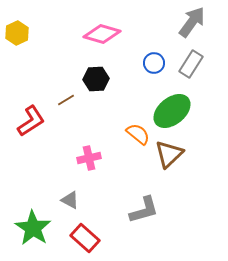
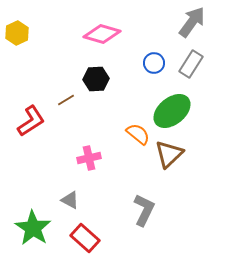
gray L-shape: rotated 48 degrees counterclockwise
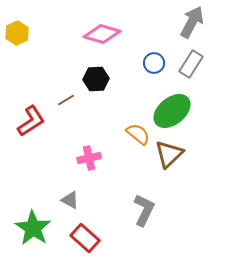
gray arrow: rotated 8 degrees counterclockwise
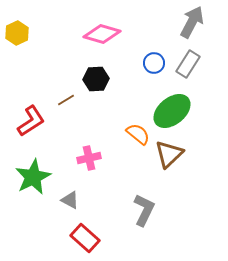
gray rectangle: moved 3 px left
green star: moved 51 px up; rotated 12 degrees clockwise
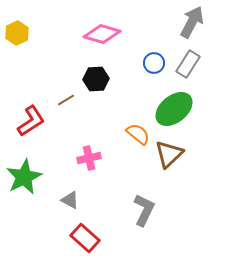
green ellipse: moved 2 px right, 2 px up
green star: moved 9 px left
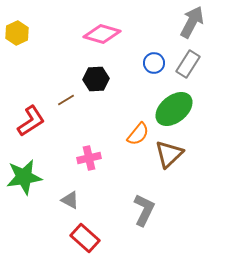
orange semicircle: rotated 90 degrees clockwise
green star: rotated 18 degrees clockwise
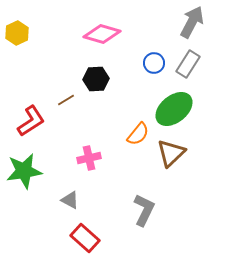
brown triangle: moved 2 px right, 1 px up
green star: moved 6 px up
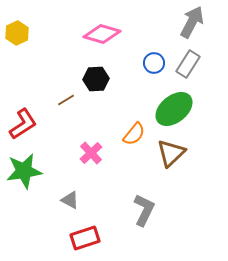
red L-shape: moved 8 px left, 3 px down
orange semicircle: moved 4 px left
pink cross: moved 2 px right, 5 px up; rotated 30 degrees counterclockwise
red rectangle: rotated 60 degrees counterclockwise
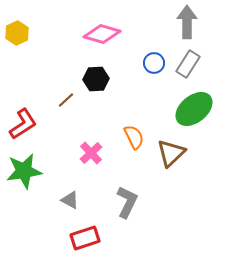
gray arrow: moved 5 px left; rotated 28 degrees counterclockwise
brown line: rotated 12 degrees counterclockwise
green ellipse: moved 20 px right
orange semicircle: moved 3 px down; rotated 65 degrees counterclockwise
gray L-shape: moved 17 px left, 8 px up
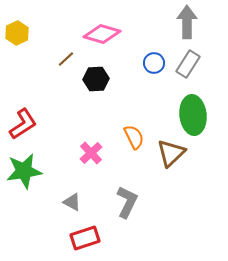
brown line: moved 41 px up
green ellipse: moved 1 px left, 6 px down; rotated 57 degrees counterclockwise
gray triangle: moved 2 px right, 2 px down
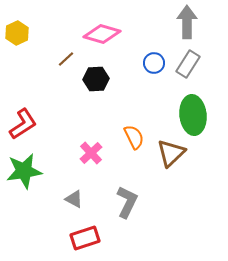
gray triangle: moved 2 px right, 3 px up
